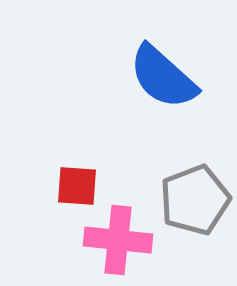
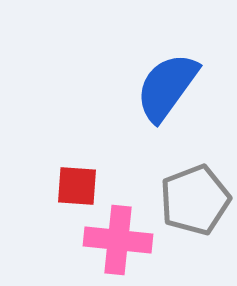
blue semicircle: moved 4 px right, 10 px down; rotated 84 degrees clockwise
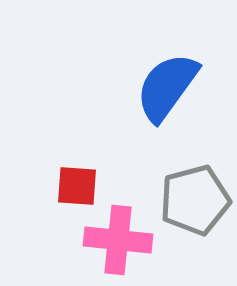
gray pentagon: rotated 6 degrees clockwise
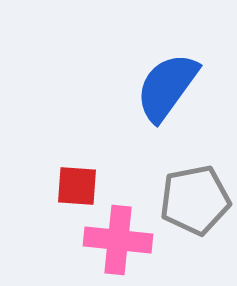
gray pentagon: rotated 4 degrees clockwise
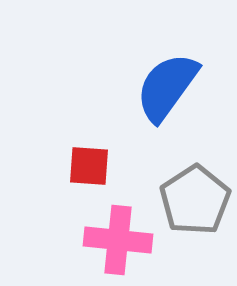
red square: moved 12 px right, 20 px up
gray pentagon: rotated 22 degrees counterclockwise
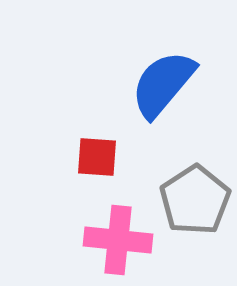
blue semicircle: moved 4 px left, 3 px up; rotated 4 degrees clockwise
red square: moved 8 px right, 9 px up
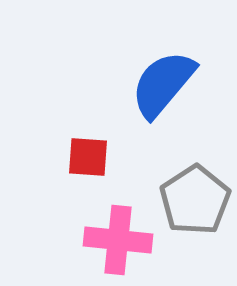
red square: moved 9 px left
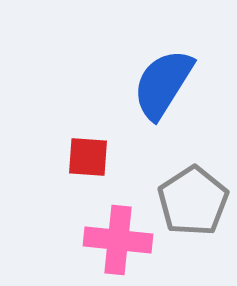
blue semicircle: rotated 8 degrees counterclockwise
gray pentagon: moved 2 px left, 1 px down
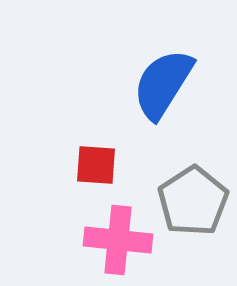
red square: moved 8 px right, 8 px down
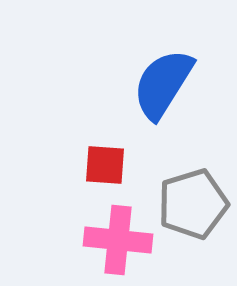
red square: moved 9 px right
gray pentagon: moved 3 px down; rotated 16 degrees clockwise
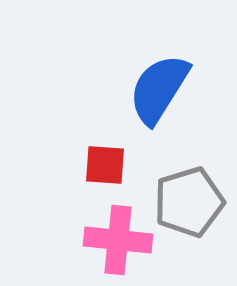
blue semicircle: moved 4 px left, 5 px down
gray pentagon: moved 4 px left, 2 px up
